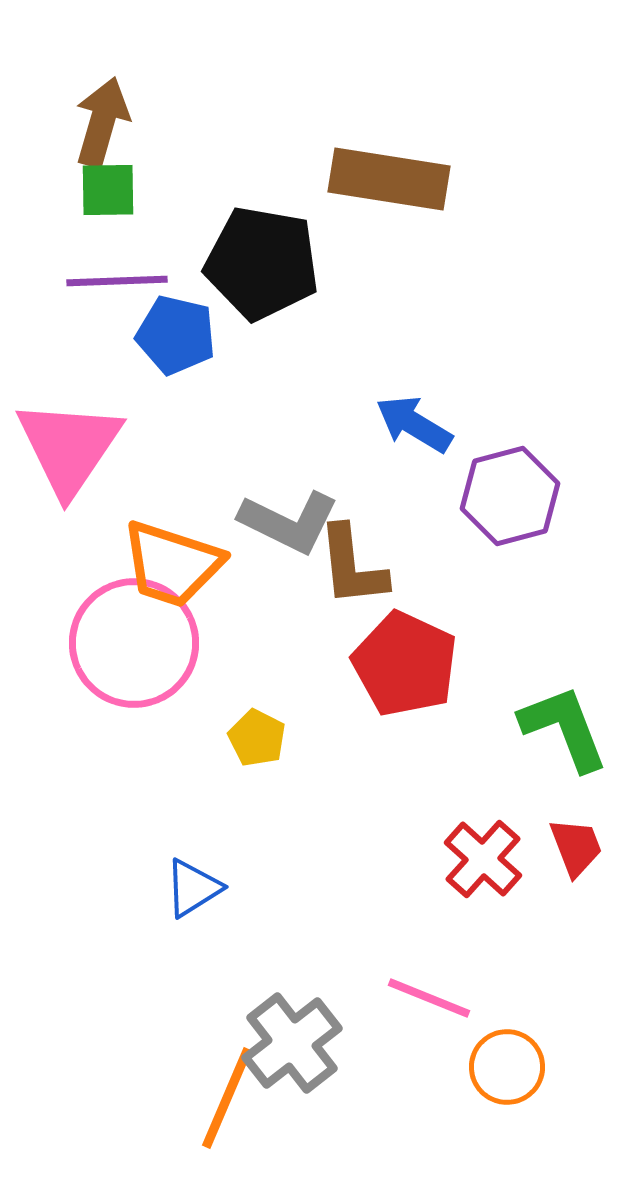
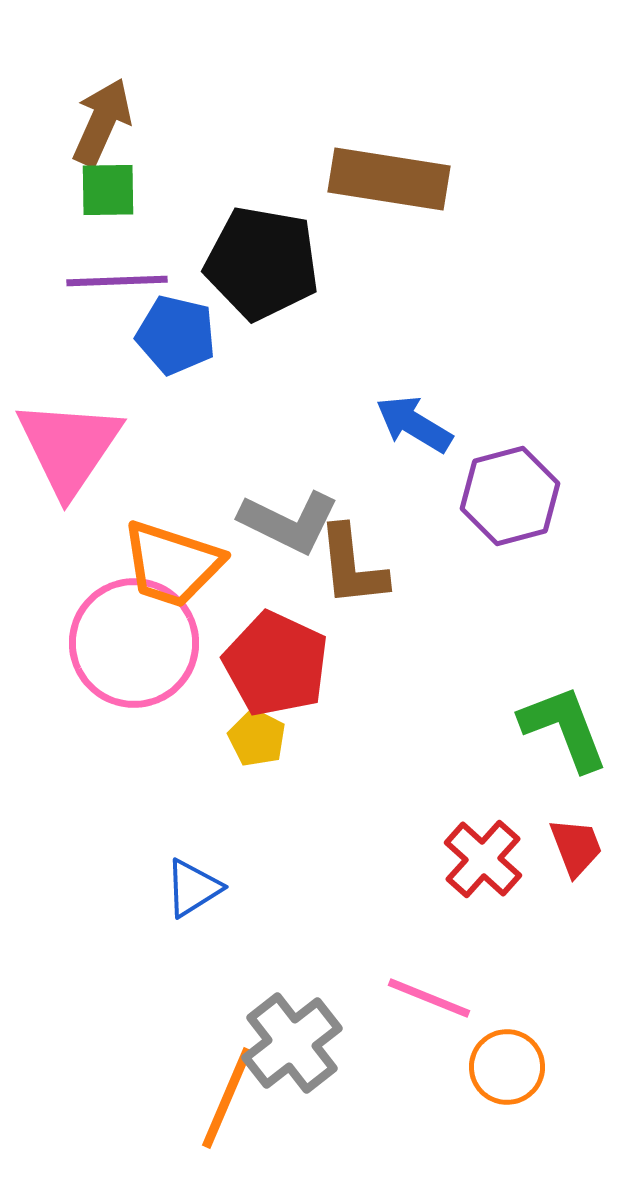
brown arrow: rotated 8 degrees clockwise
red pentagon: moved 129 px left
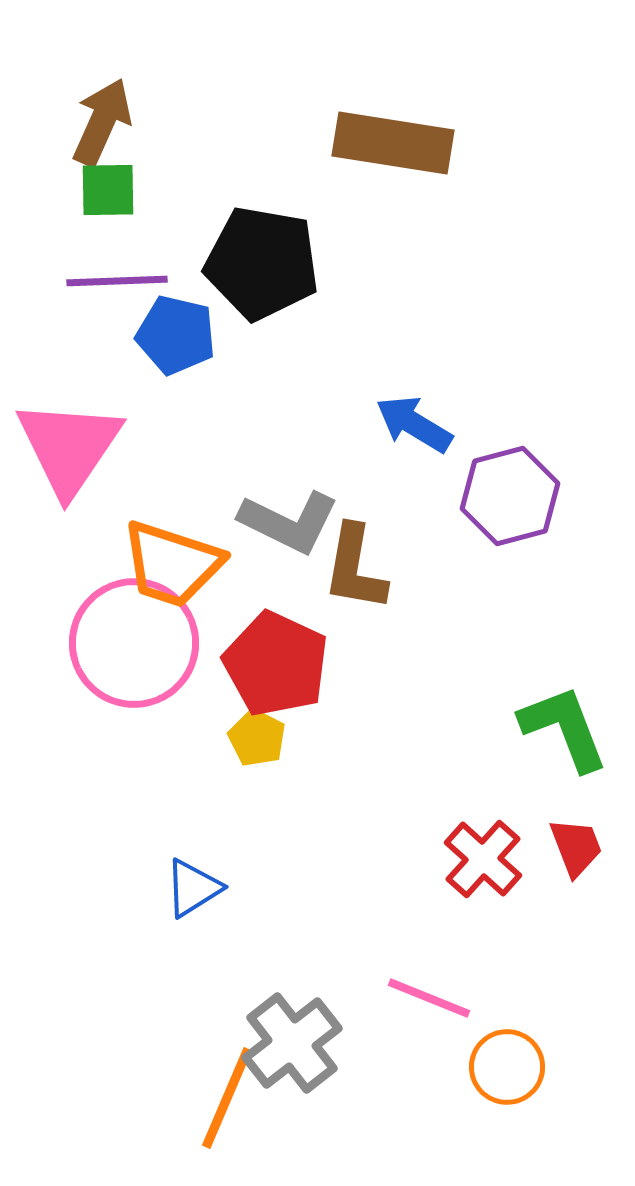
brown rectangle: moved 4 px right, 36 px up
brown L-shape: moved 3 px right, 2 px down; rotated 16 degrees clockwise
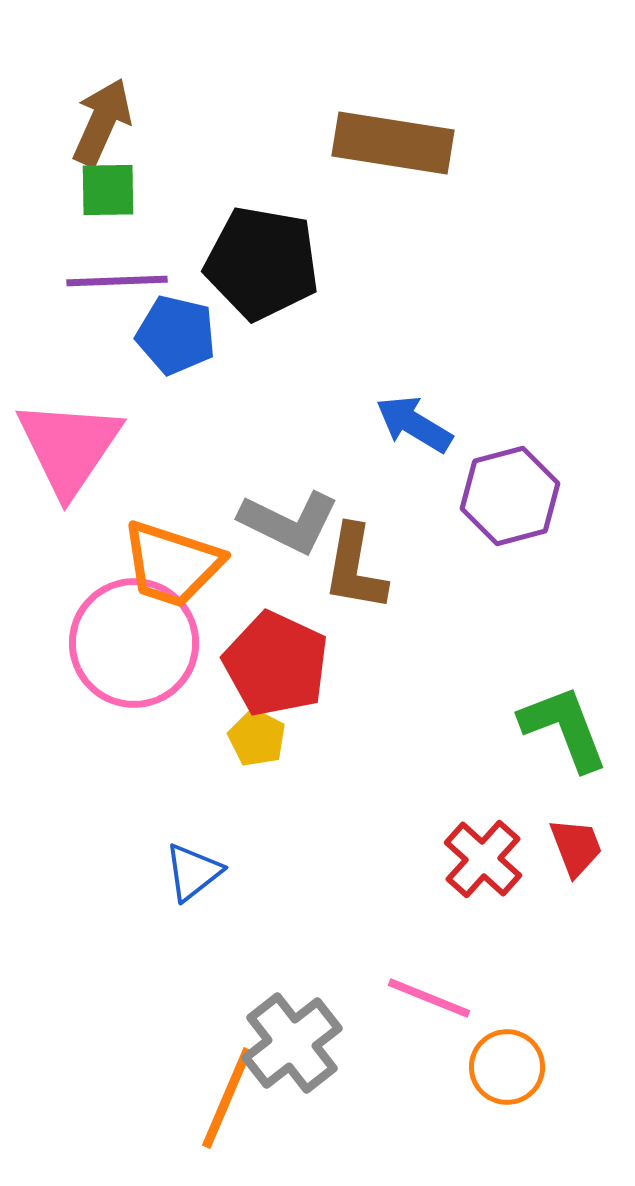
blue triangle: moved 16 px up; rotated 6 degrees counterclockwise
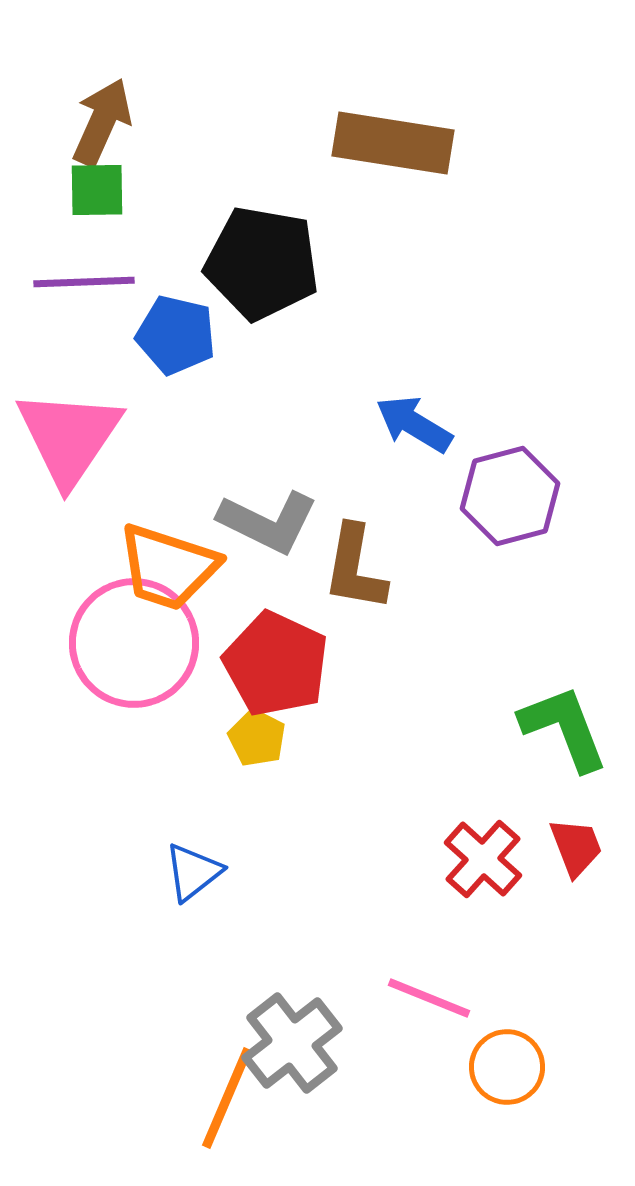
green square: moved 11 px left
purple line: moved 33 px left, 1 px down
pink triangle: moved 10 px up
gray L-shape: moved 21 px left
orange trapezoid: moved 4 px left, 3 px down
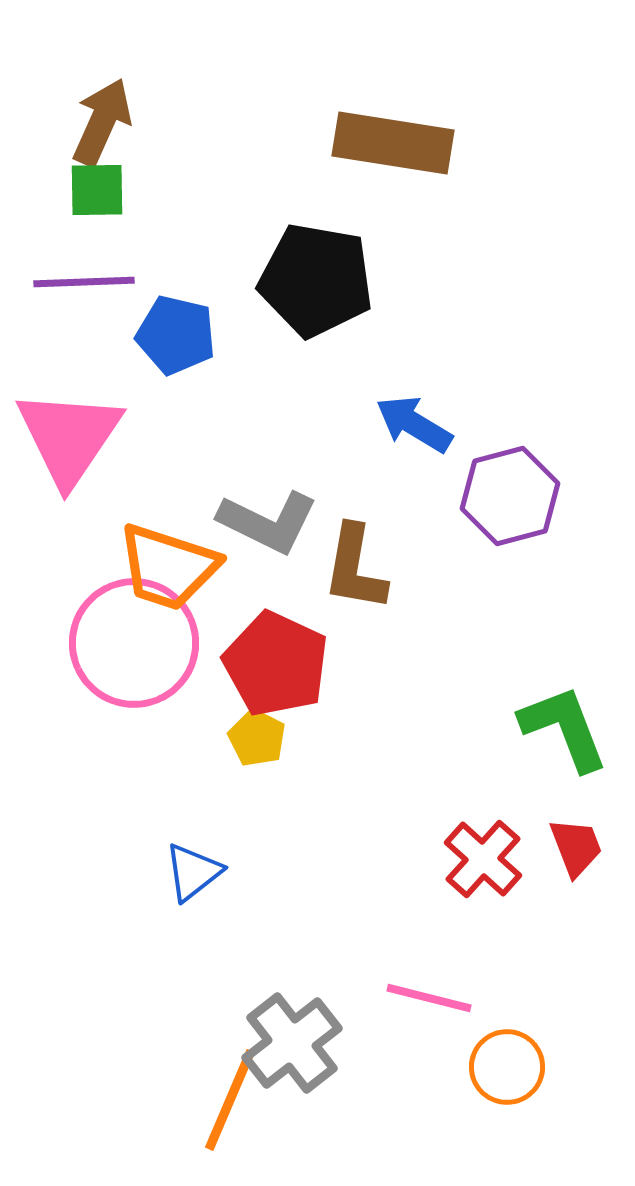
black pentagon: moved 54 px right, 17 px down
pink line: rotated 8 degrees counterclockwise
orange line: moved 3 px right, 2 px down
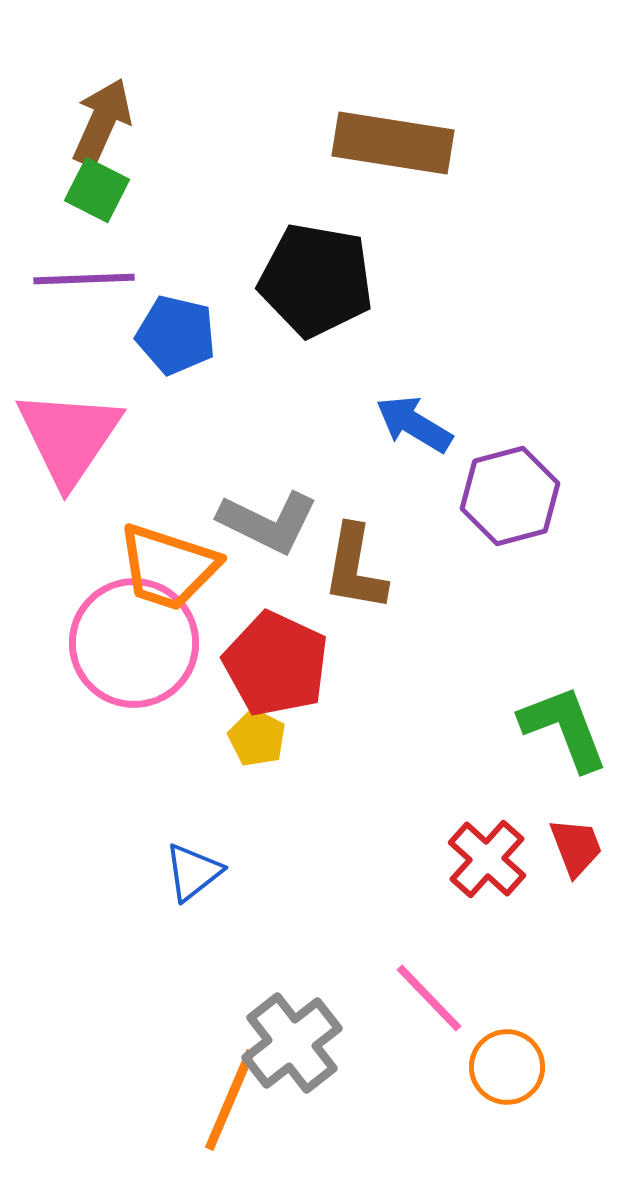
green square: rotated 28 degrees clockwise
purple line: moved 3 px up
red cross: moved 4 px right
pink line: rotated 32 degrees clockwise
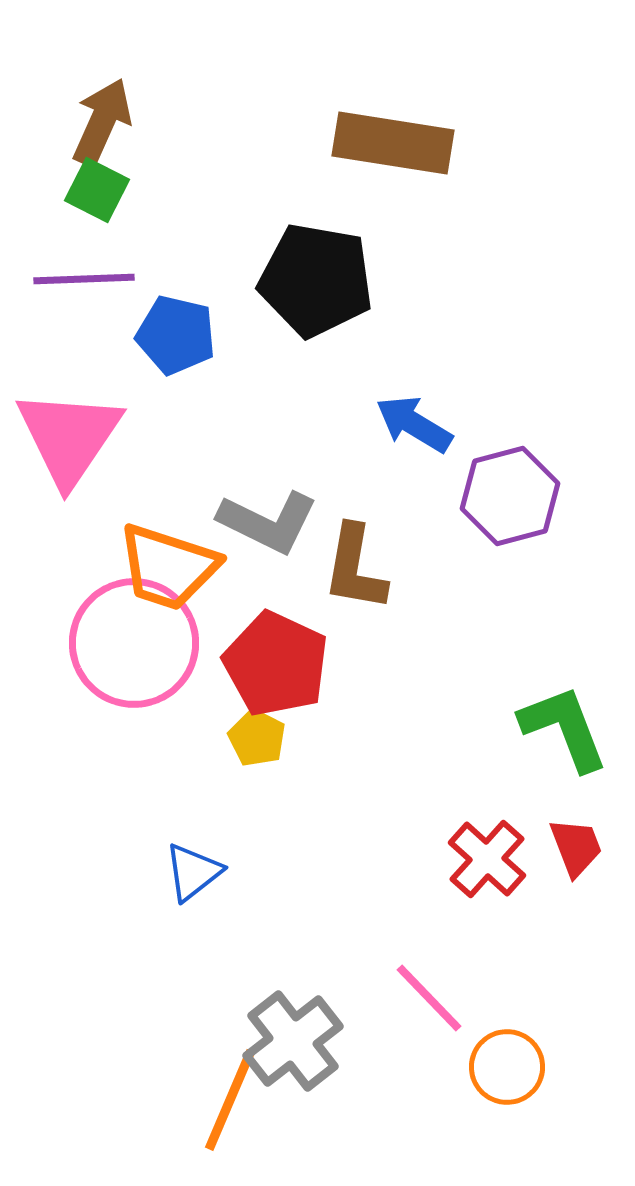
gray cross: moved 1 px right, 2 px up
